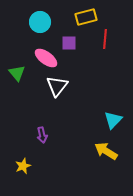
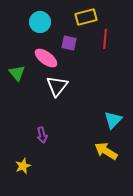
purple square: rotated 14 degrees clockwise
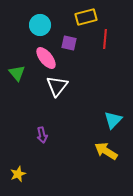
cyan circle: moved 3 px down
pink ellipse: rotated 15 degrees clockwise
yellow star: moved 5 px left, 8 px down
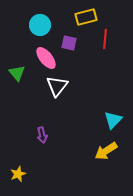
yellow arrow: rotated 65 degrees counterclockwise
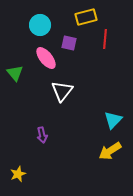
green triangle: moved 2 px left
white triangle: moved 5 px right, 5 px down
yellow arrow: moved 4 px right
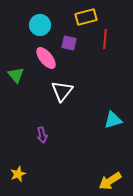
green triangle: moved 1 px right, 2 px down
cyan triangle: rotated 30 degrees clockwise
yellow arrow: moved 30 px down
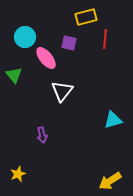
cyan circle: moved 15 px left, 12 px down
green triangle: moved 2 px left
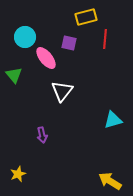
yellow arrow: rotated 65 degrees clockwise
